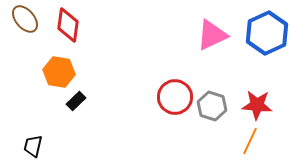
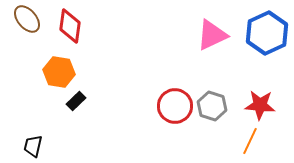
brown ellipse: moved 2 px right
red diamond: moved 2 px right, 1 px down
red circle: moved 9 px down
red star: moved 3 px right
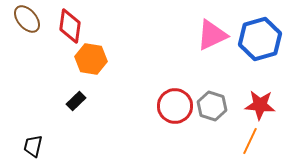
blue hexagon: moved 7 px left, 6 px down; rotated 9 degrees clockwise
orange hexagon: moved 32 px right, 13 px up
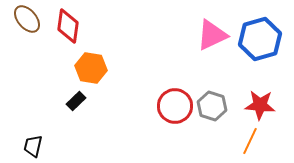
red diamond: moved 2 px left
orange hexagon: moved 9 px down
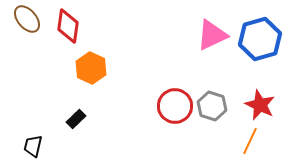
orange hexagon: rotated 16 degrees clockwise
black rectangle: moved 18 px down
red star: rotated 20 degrees clockwise
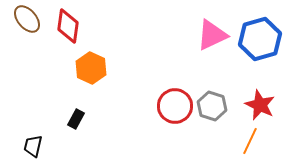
black rectangle: rotated 18 degrees counterclockwise
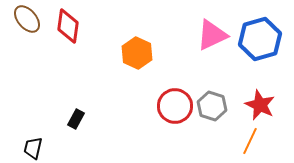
orange hexagon: moved 46 px right, 15 px up
black trapezoid: moved 2 px down
